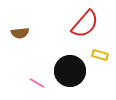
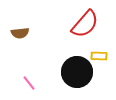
yellow rectangle: moved 1 px left, 1 px down; rotated 14 degrees counterclockwise
black circle: moved 7 px right, 1 px down
pink line: moved 8 px left; rotated 21 degrees clockwise
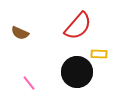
red semicircle: moved 7 px left, 2 px down
brown semicircle: rotated 30 degrees clockwise
yellow rectangle: moved 2 px up
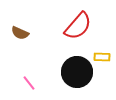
yellow rectangle: moved 3 px right, 3 px down
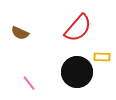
red semicircle: moved 2 px down
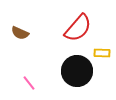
yellow rectangle: moved 4 px up
black circle: moved 1 px up
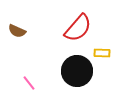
brown semicircle: moved 3 px left, 2 px up
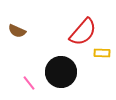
red semicircle: moved 5 px right, 4 px down
black circle: moved 16 px left, 1 px down
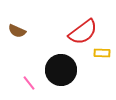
red semicircle: rotated 12 degrees clockwise
black circle: moved 2 px up
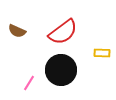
red semicircle: moved 20 px left
pink line: rotated 70 degrees clockwise
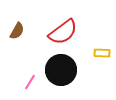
brown semicircle: rotated 84 degrees counterclockwise
pink line: moved 1 px right, 1 px up
